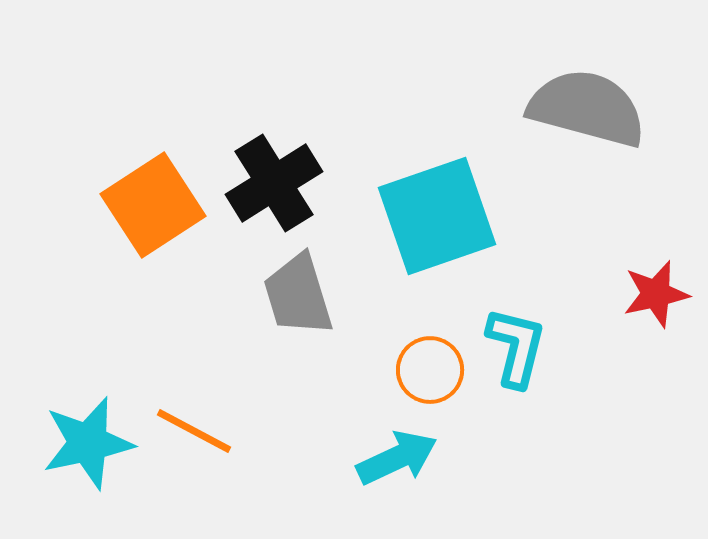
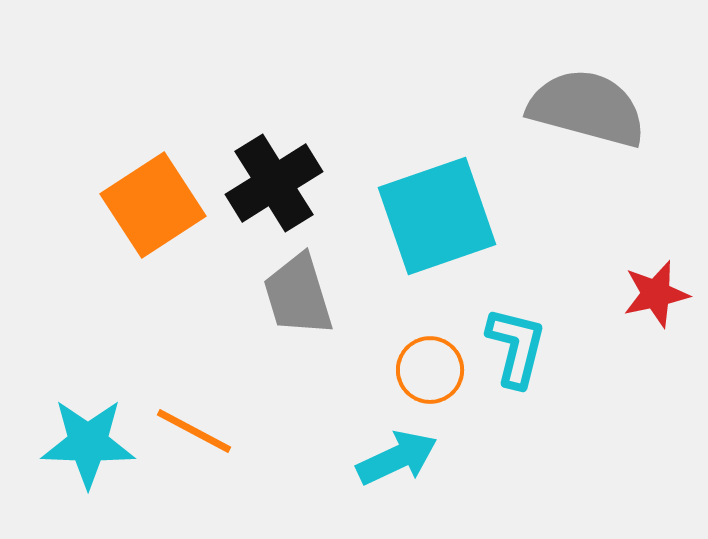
cyan star: rotated 14 degrees clockwise
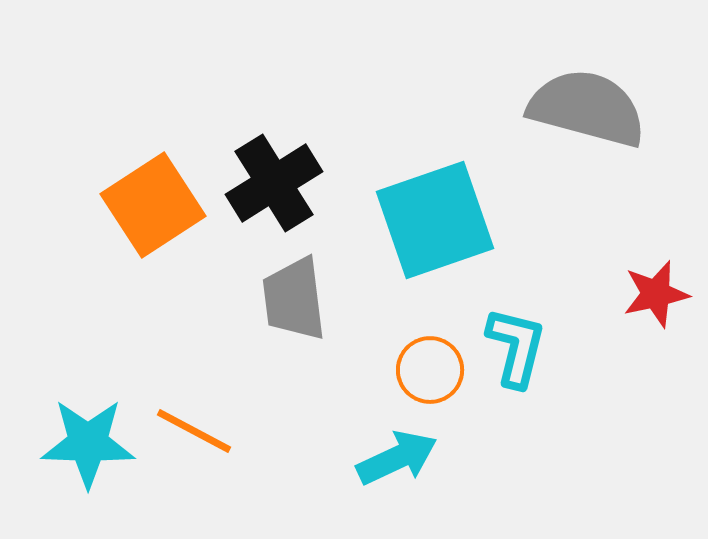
cyan square: moved 2 px left, 4 px down
gray trapezoid: moved 4 px left, 4 px down; rotated 10 degrees clockwise
